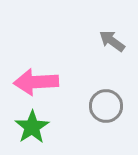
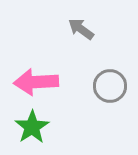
gray arrow: moved 31 px left, 12 px up
gray circle: moved 4 px right, 20 px up
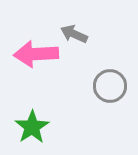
gray arrow: moved 7 px left, 5 px down; rotated 12 degrees counterclockwise
pink arrow: moved 28 px up
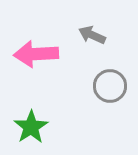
gray arrow: moved 18 px right, 1 px down
green star: moved 1 px left
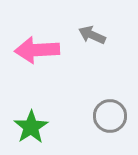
pink arrow: moved 1 px right, 4 px up
gray circle: moved 30 px down
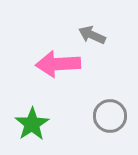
pink arrow: moved 21 px right, 14 px down
green star: moved 1 px right, 3 px up
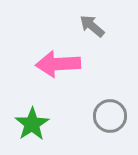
gray arrow: moved 9 px up; rotated 16 degrees clockwise
